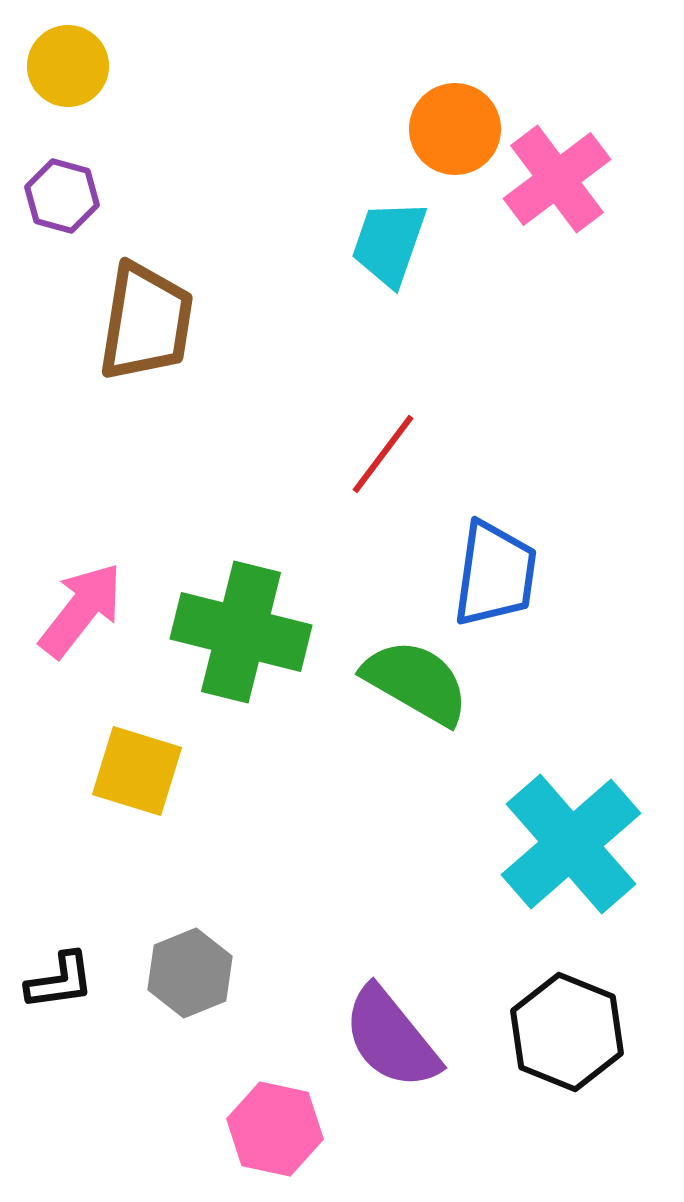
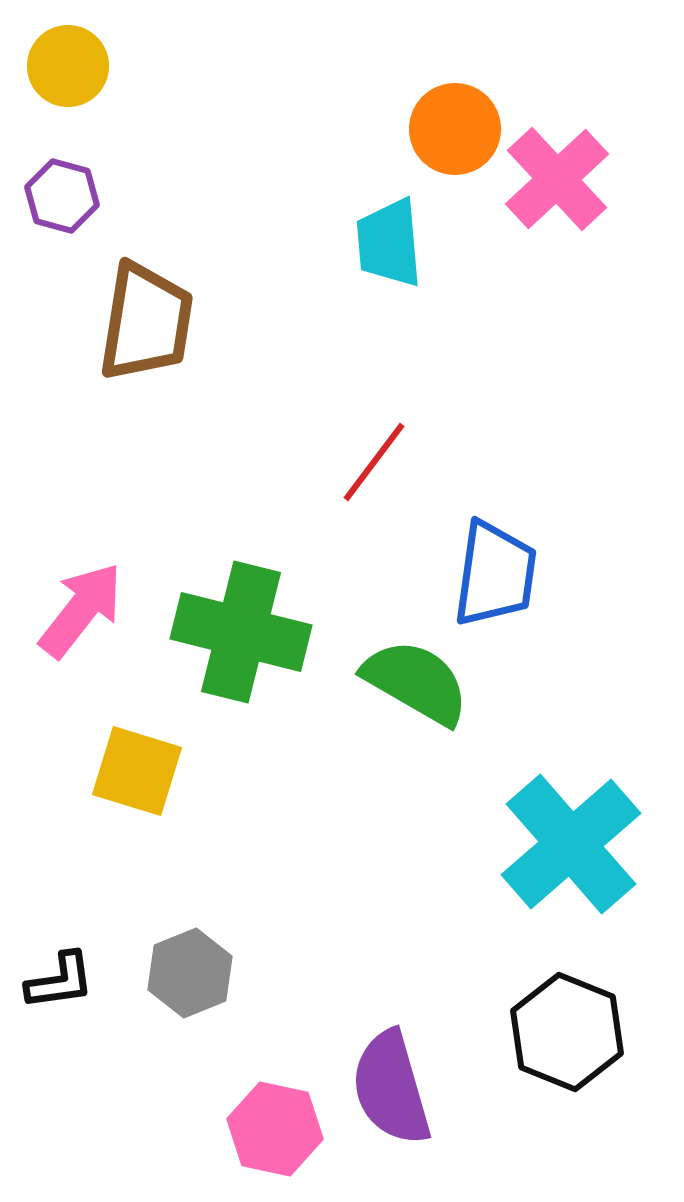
pink cross: rotated 6 degrees counterclockwise
cyan trapezoid: rotated 24 degrees counterclockwise
red line: moved 9 px left, 8 px down
purple semicircle: moved 50 px down; rotated 23 degrees clockwise
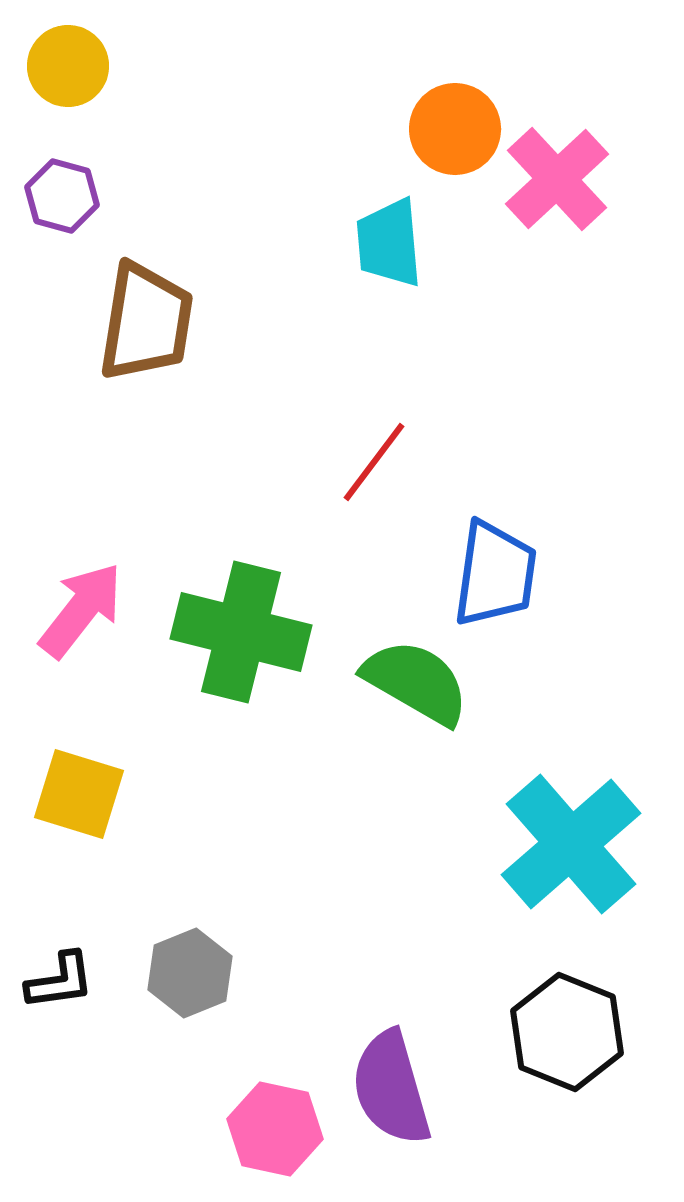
yellow square: moved 58 px left, 23 px down
